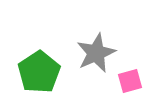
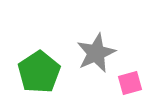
pink square: moved 2 px down
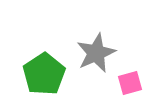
green pentagon: moved 5 px right, 2 px down
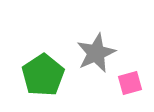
green pentagon: moved 1 px left, 1 px down
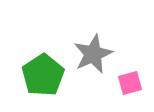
gray star: moved 3 px left, 1 px down
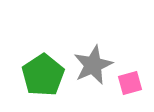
gray star: moved 11 px down
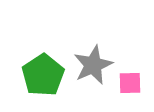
pink square: rotated 15 degrees clockwise
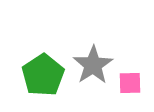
gray star: rotated 9 degrees counterclockwise
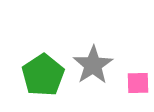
pink square: moved 8 px right
